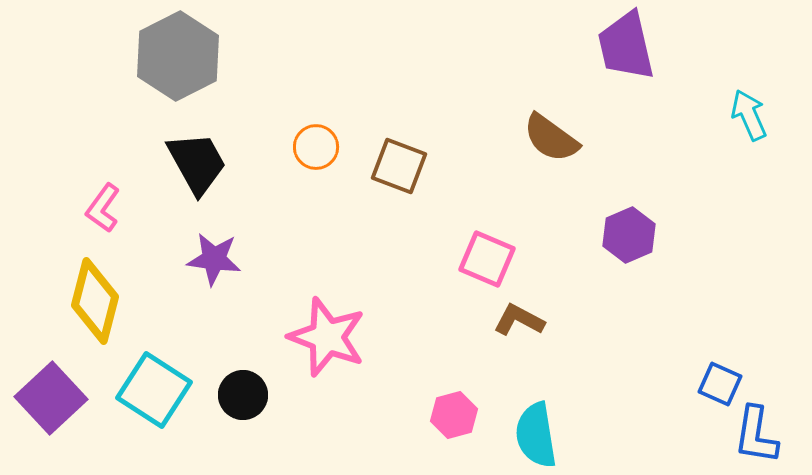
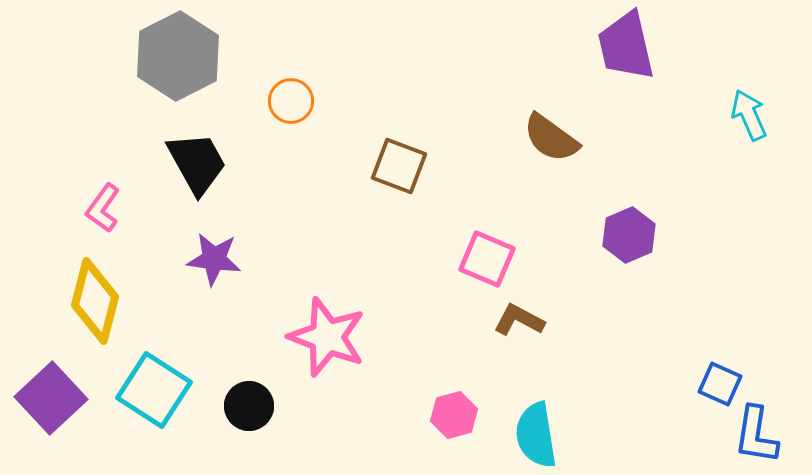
orange circle: moved 25 px left, 46 px up
black circle: moved 6 px right, 11 px down
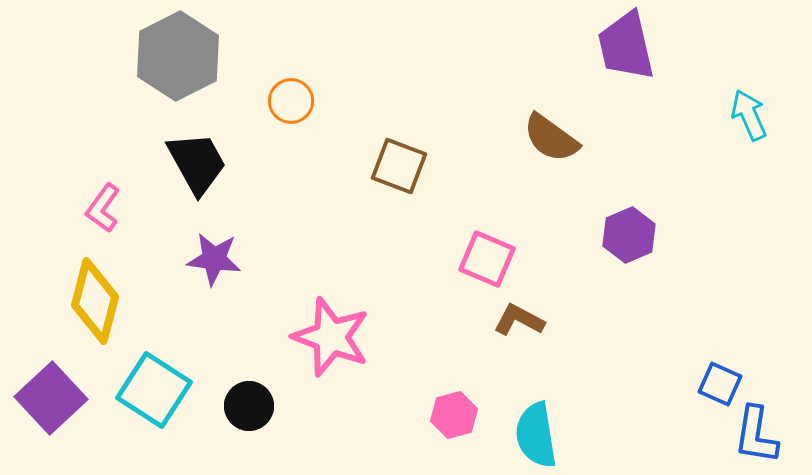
pink star: moved 4 px right
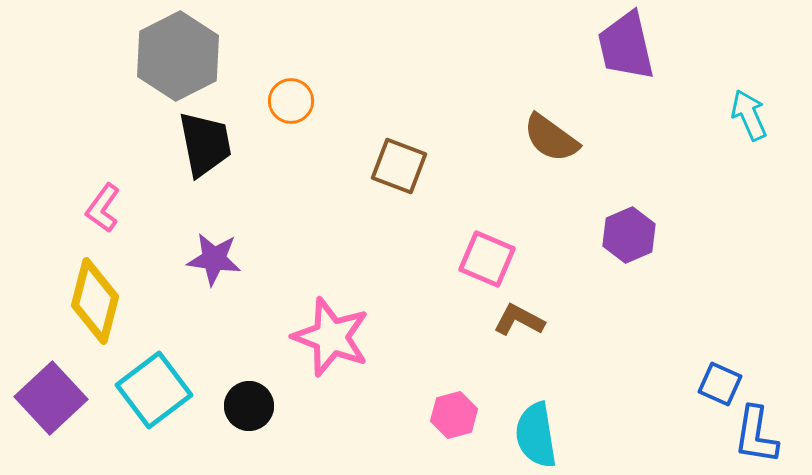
black trapezoid: moved 8 px right, 19 px up; rotated 18 degrees clockwise
cyan square: rotated 20 degrees clockwise
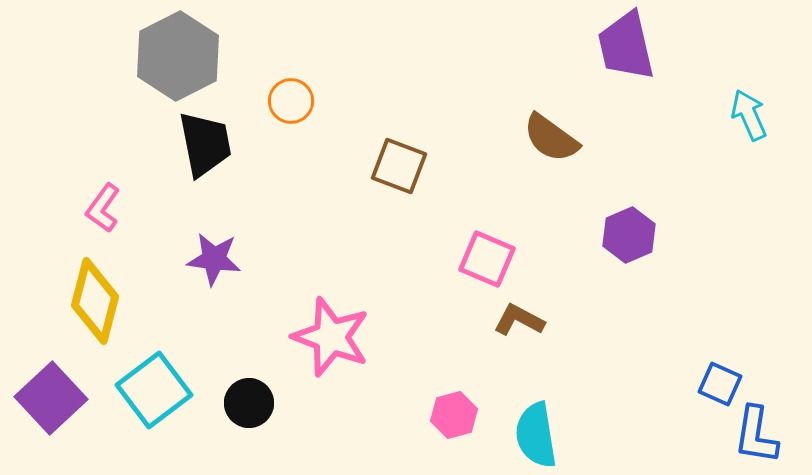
black circle: moved 3 px up
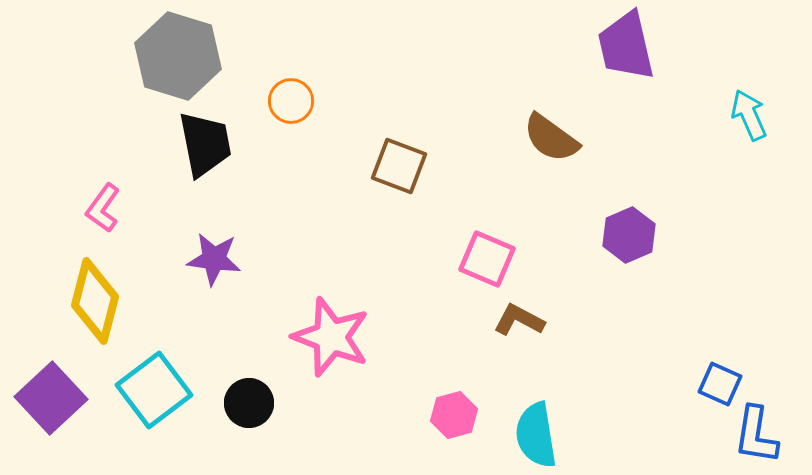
gray hexagon: rotated 16 degrees counterclockwise
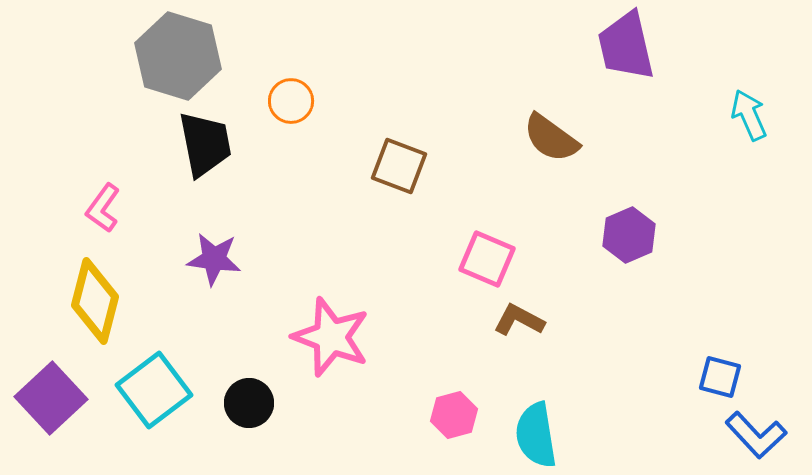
blue square: moved 7 px up; rotated 9 degrees counterclockwise
blue L-shape: rotated 52 degrees counterclockwise
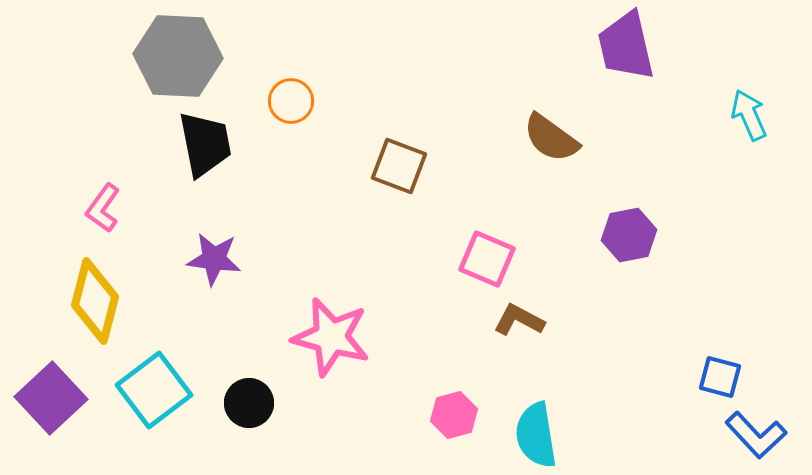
gray hexagon: rotated 14 degrees counterclockwise
purple hexagon: rotated 12 degrees clockwise
pink star: rotated 6 degrees counterclockwise
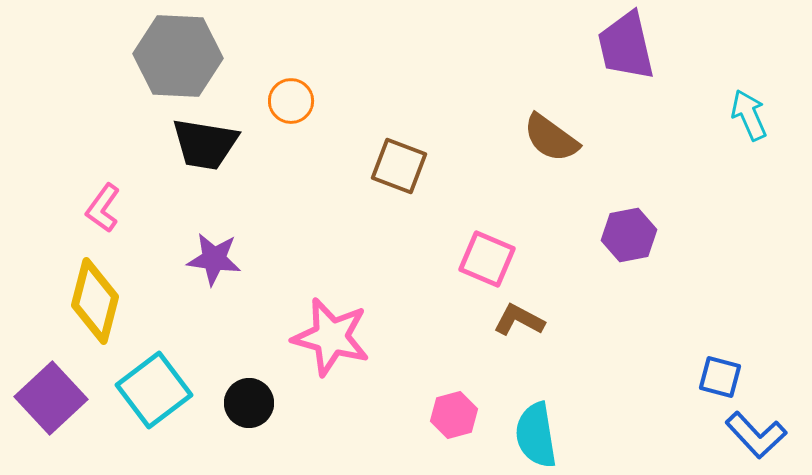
black trapezoid: rotated 110 degrees clockwise
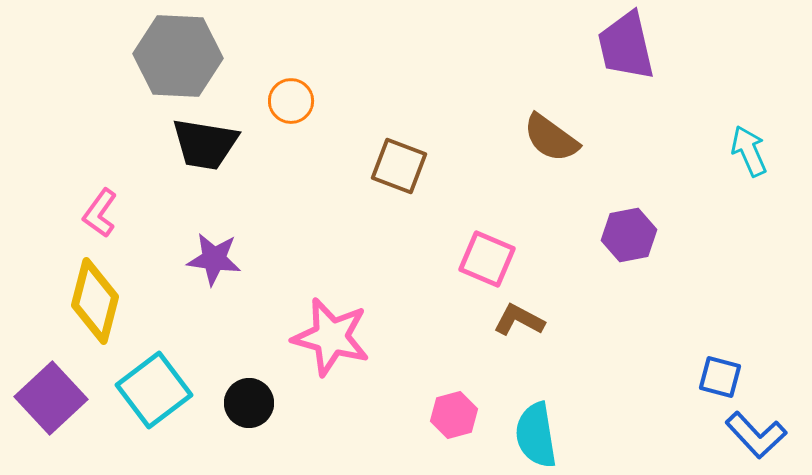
cyan arrow: moved 36 px down
pink L-shape: moved 3 px left, 5 px down
